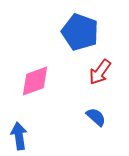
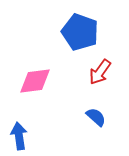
pink diamond: rotated 12 degrees clockwise
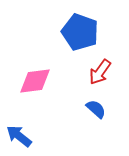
blue semicircle: moved 8 px up
blue arrow: rotated 44 degrees counterclockwise
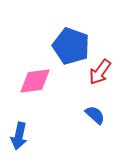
blue pentagon: moved 9 px left, 14 px down
blue semicircle: moved 1 px left, 6 px down
blue arrow: rotated 116 degrees counterclockwise
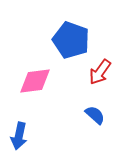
blue pentagon: moved 6 px up
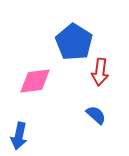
blue pentagon: moved 3 px right, 2 px down; rotated 12 degrees clockwise
red arrow: rotated 28 degrees counterclockwise
blue semicircle: moved 1 px right
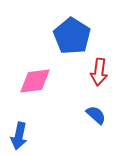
blue pentagon: moved 2 px left, 6 px up
red arrow: moved 1 px left
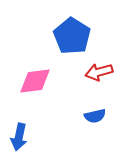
red arrow: rotated 68 degrees clockwise
blue semicircle: moved 1 px left, 1 px down; rotated 125 degrees clockwise
blue arrow: moved 1 px down
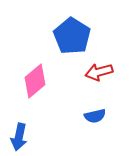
pink diamond: rotated 32 degrees counterclockwise
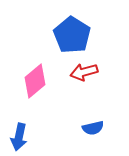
blue pentagon: moved 1 px up
red arrow: moved 15 px left
blue semicircle: moved 2 px left, 12 px down
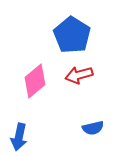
red arrow: moved 5 px left, 3 px down
